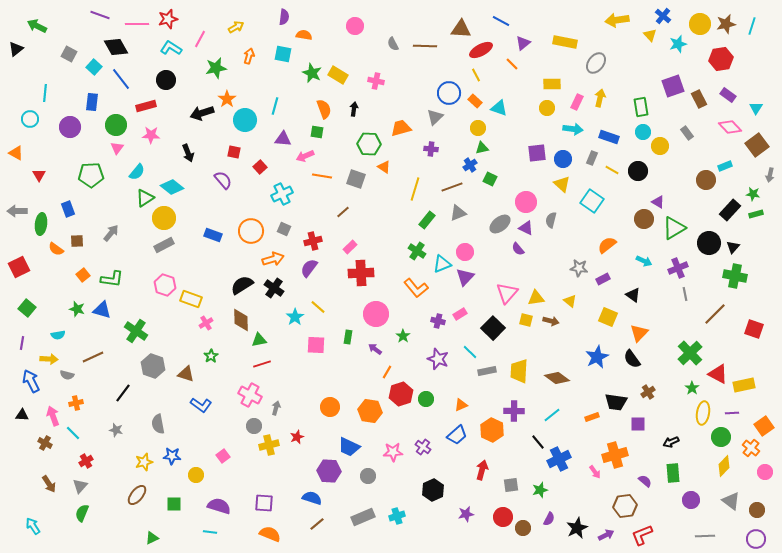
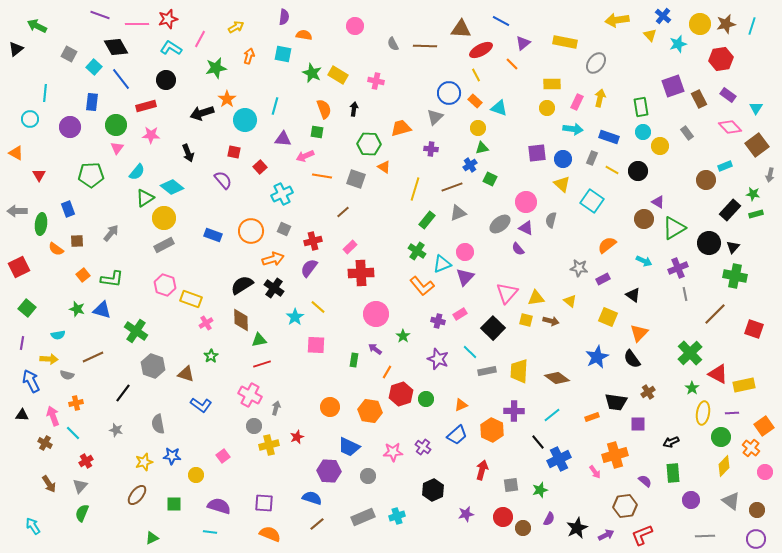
orange L-shape at (416, 288): moved 6 px right, 2 px up
green rectangle at (348, 337): moved 6 px right, 23 px down
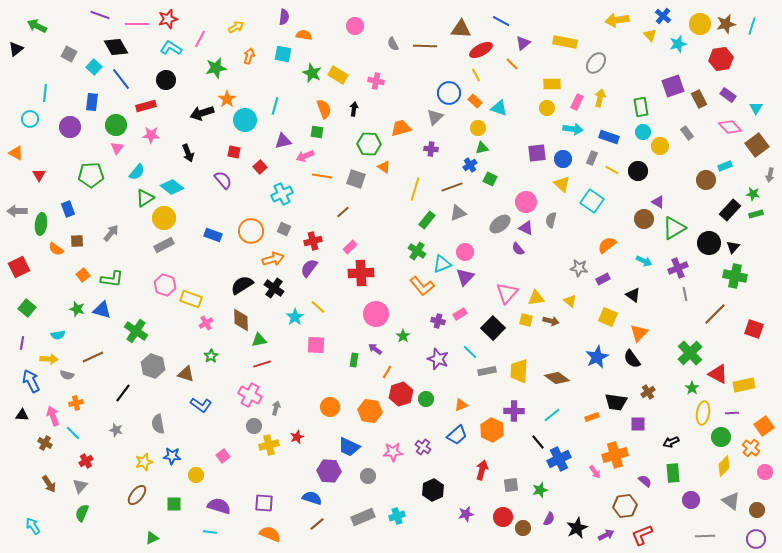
purple triangle at (283, 139): moved 2 px down; rotated 18 degrees counterclockwise
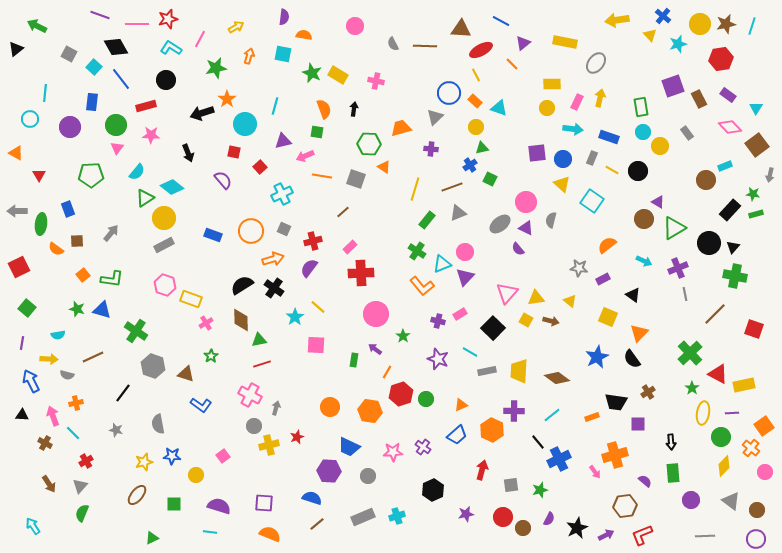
cyan circle at (245, 120): moved 4 px down
yellow circle at (478, 128): moved 2 px left, 1 px up
yellow square at (526, 320): rotated 16 degrees clockwise
cyan line at (470, 352): rotated 14 degrees counterclockwise
black arrow at (671, 442): rotated 70 degrees counterclockwise
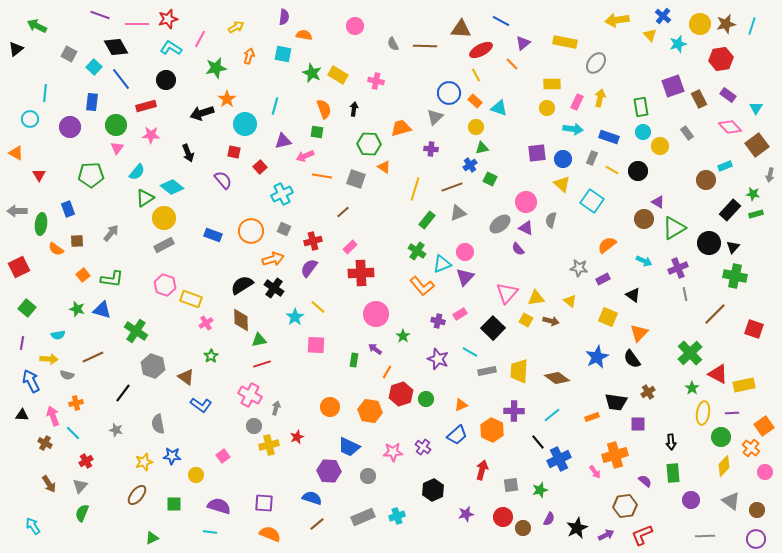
brown triangle at (186, 374): moved 3 px down; rotated 18 degrees clockwise
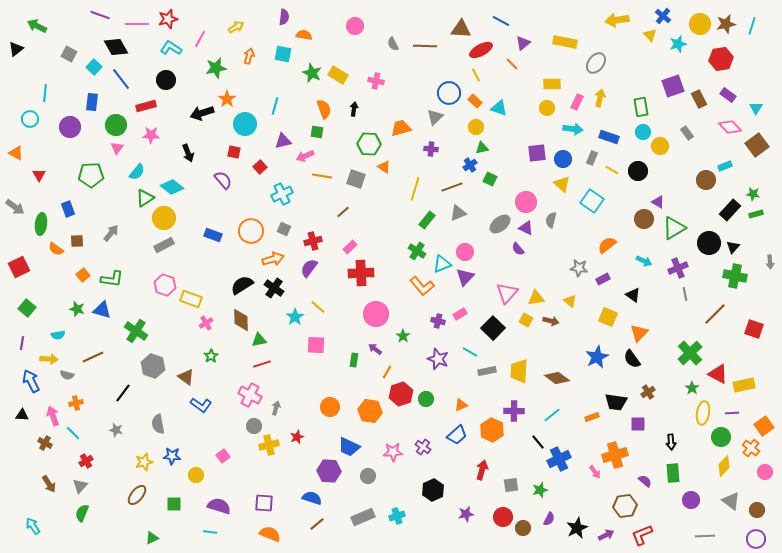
gray arrow at (770, 175): moved 87 px down; rotated 16 degrees counterclockwise
gray arrow at (17, 211): moved 2 px left, 4 px up; rotated 144 degrees counterclockwise
